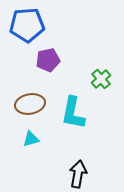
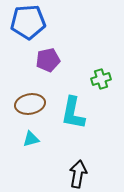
blue pentagon: moved 1 px right, 3 px up
green cross: rotated 24 degrees clockwise
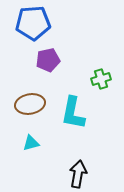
blue pentagon: moved 5 px right, 1 px down
cyan triangle: moved 4 px down
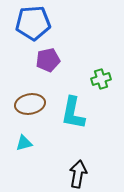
cyan triangle: moved 7 px left
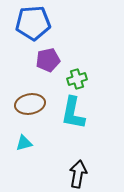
green cross: moved 24 px left
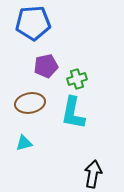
purple pentagon: moved 2 px left, 6 px down
brown ellipse: moved 1 px up
black arrow: moved 15 px right
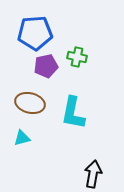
blue pentagon: moved 2 px right, 10 px down
green cross: moved 22 px up; rotated 30 degrees clockwise
brown ellipse: rotated 24 degrees clockwise
cyan triangle: moved 2 px left, 5 px up
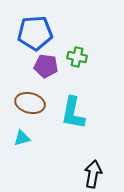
purple pentagon: rotated 20 degrees clockwise
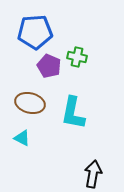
blue pentagon: moved 1 px up
purple pentagon: moved 3 px right; rotated 15 degrees clockwise
cyan triangle: rotated 42 degrees clockwise
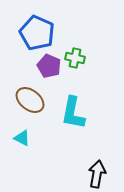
blue pentagon: moved 2 px right, 1 px down; rotated 28 degrees clockwise
green cross: moved 2 px left, 1 px down
brown ellipse: moved 3 px up; rotated 24 degrees clockwise
black arrow: moved 4 px right
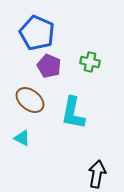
green cross: moved 15 px right, 4 px down
